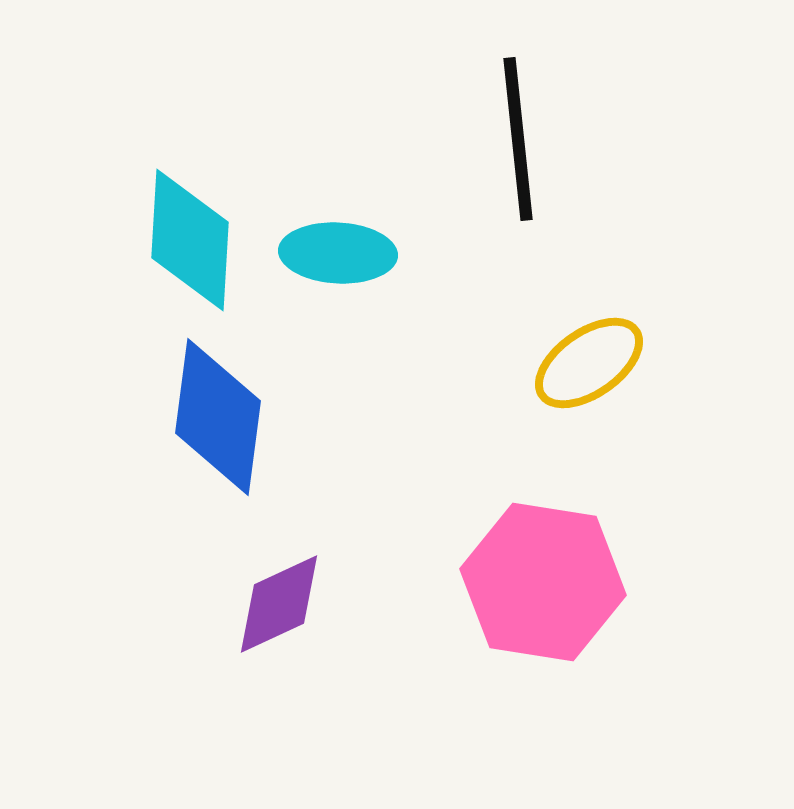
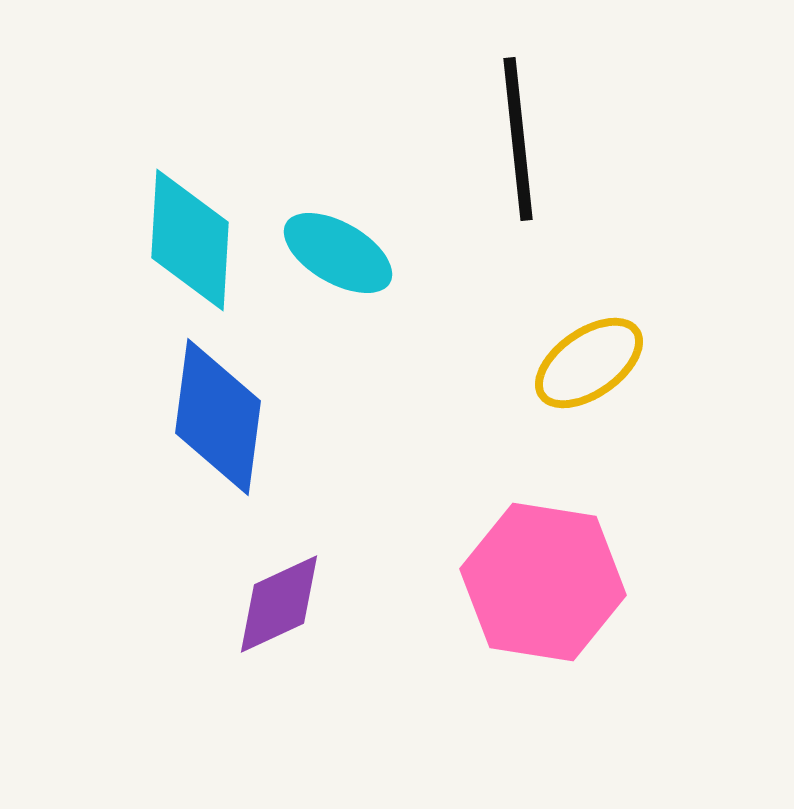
cyan ellipse: rotated 27 degrees clockwise
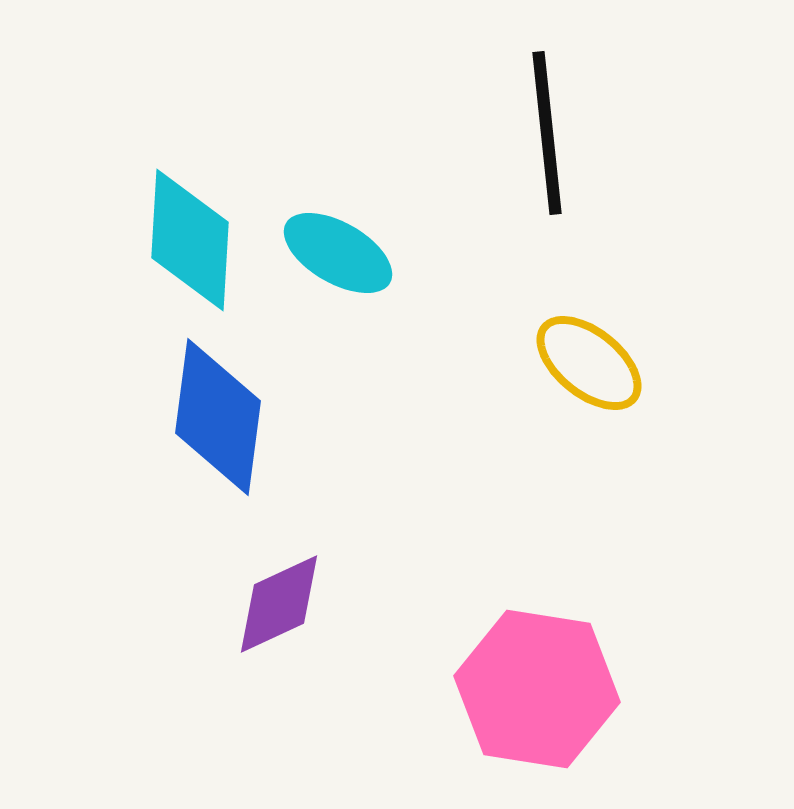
black line: moved 29 px right, 6 px up
yellow ellipse: rotated 74 degrees clockwise
pink hexagon: moved 6 px left, 107 px down
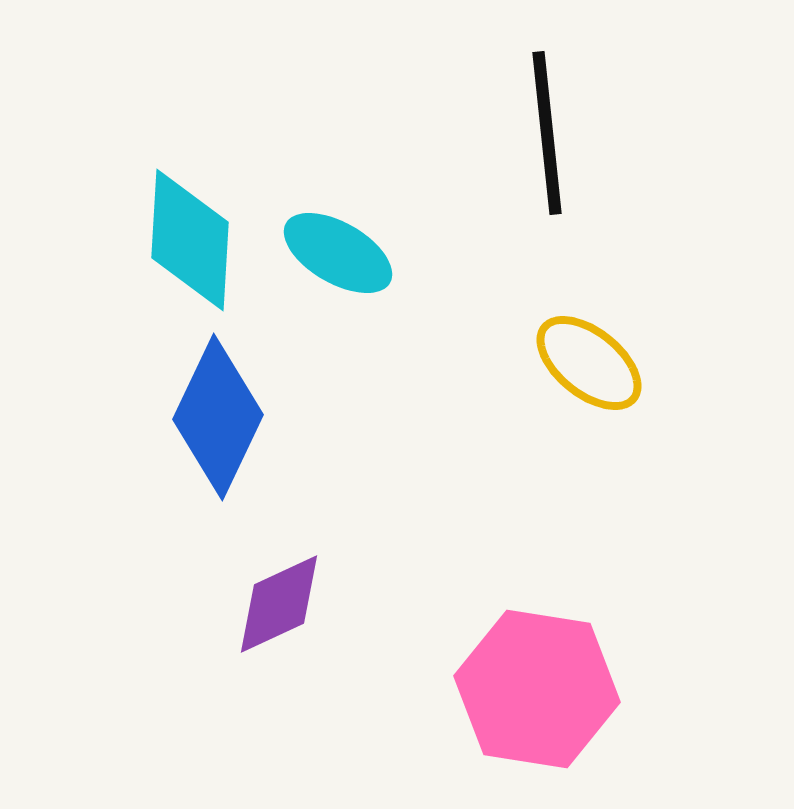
blue diamond: rotated 18 degrees clockwise
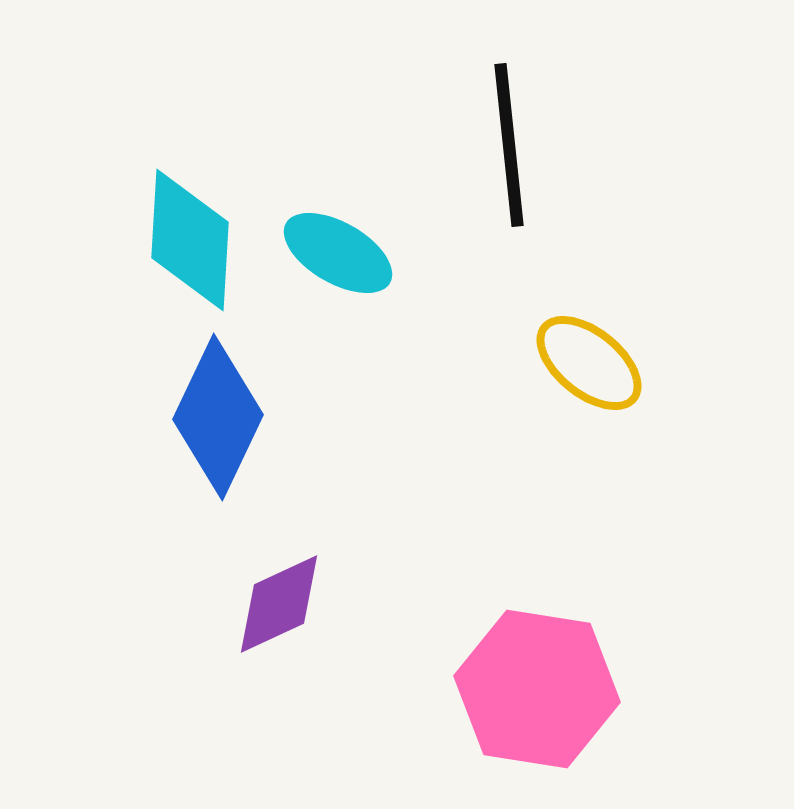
black line: moved 38 px left, 12 px down
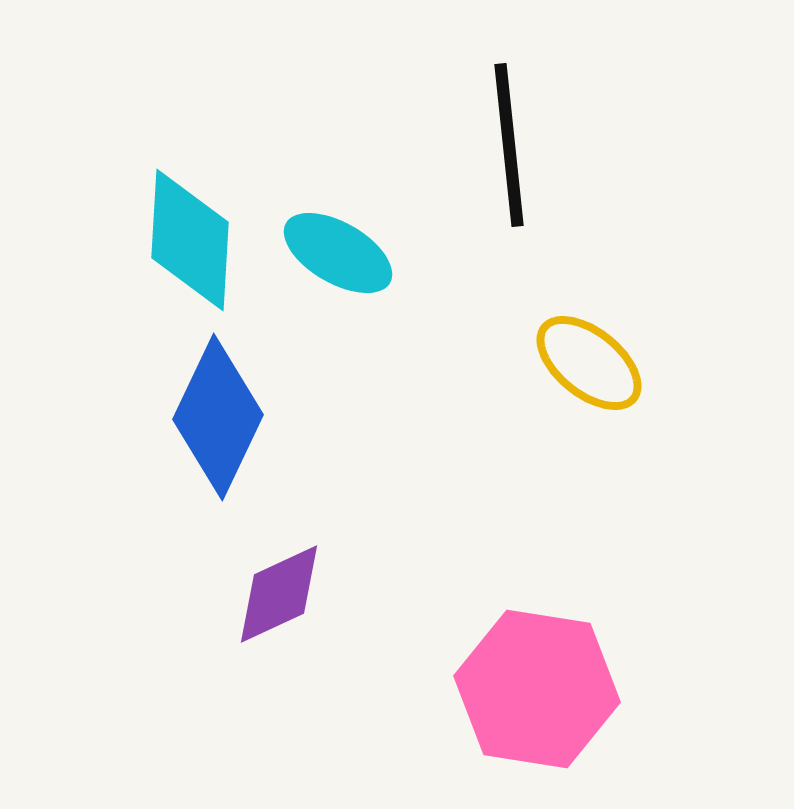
purple diamond: moved 10 px up
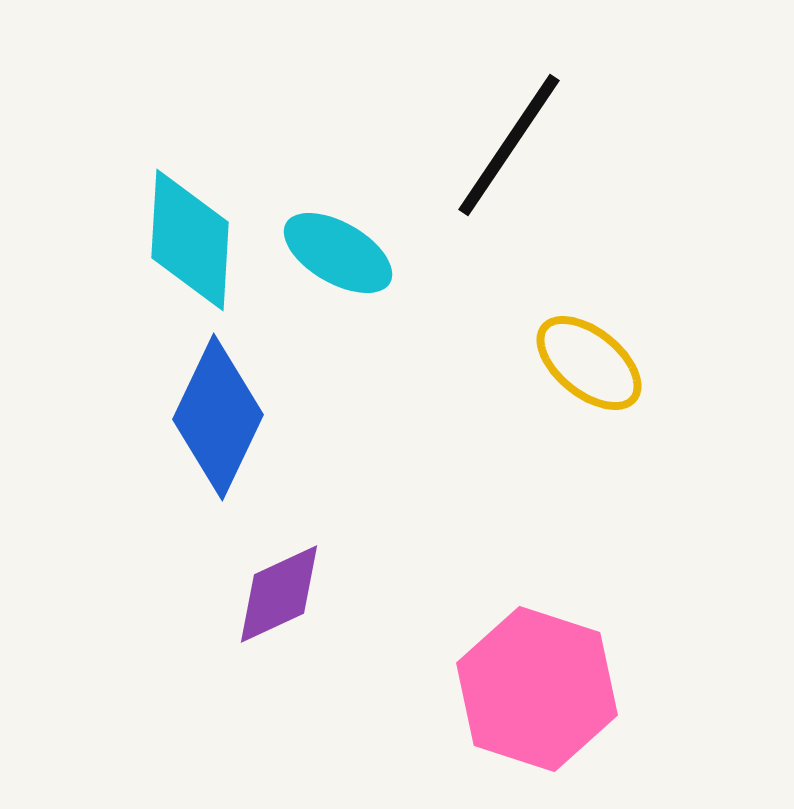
black line: rotated 40 degrees clockwise
pink hexagon: rotated 9 degrees clockwise
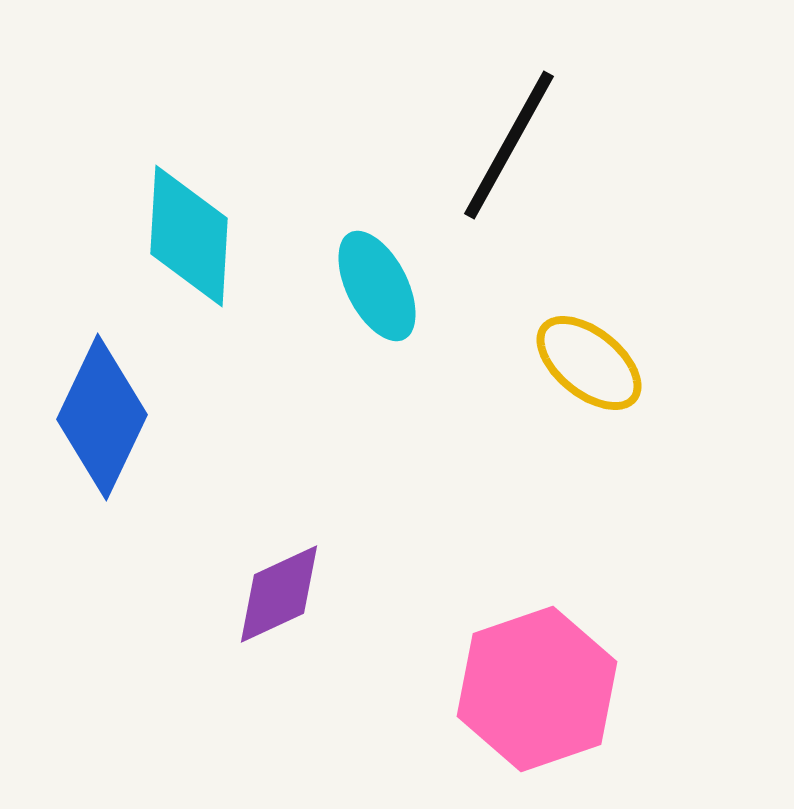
black line: rotated 5 degrees counterclockwise
cyan diamond: moved 1 px left, 4 px up
cyan ellipse: moved 39 px right, 33 px down; rotated 33 degrees clockwise
blue diamond: moved 116 px left
pink hexagon: rotated 23 degrees clockwise
